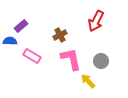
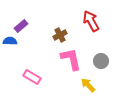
red arrow: moved 5 px left; rotated 125 degrees clockwise
pink rectangle: moved 21 px down
yellow arrow: moved 4 px down
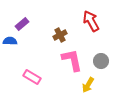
purple rectangle: moved 1 px right, 2 px up
pink L-shape: moved 1 px right, 1 px down
yellow arrow: rotated 105 degrees counterclockwise
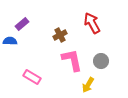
red arrow: moved 1 px right, 2 px down
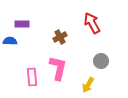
purple rectangle: rotated 40 degrees clockwise
brown cross: moved 2 px down
pink L-shape: moved 14 px left, 8 px down; rotated 25 degrees clockwise
pink rectangle: rotated 54 degrees clockwise
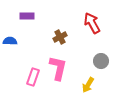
purple rectangle: moved 5 px right, 8 px up
pink rectangle: moved 1 px right; rotated 24 degrees clockwise
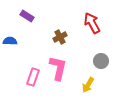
purple rectangle: rotated 32 degrees clockwise
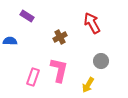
pink L-shape: moved 1 px right, 2 px down
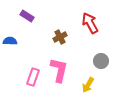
red arrow: moved 2 px left
